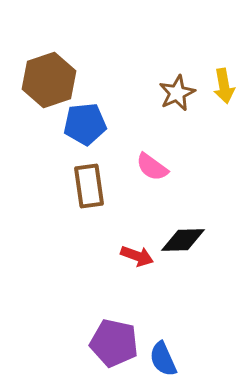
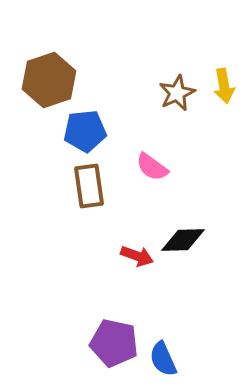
blue pentagon: moved 7 px down
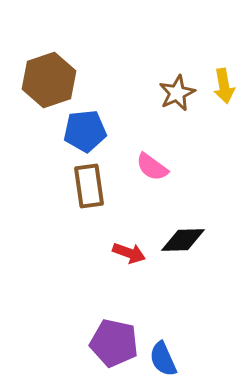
red arrow: moved 8 px left, 3 px up
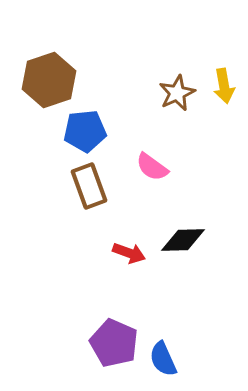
brown rectangle: rotated 12 degrees counterclockwise
purple pentagon: rotated 12 degrees clockwise
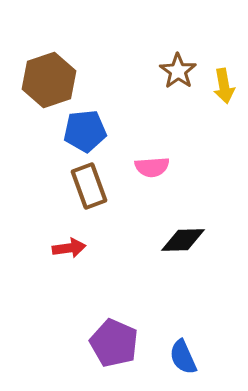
brown star: moved 1 px right, 22 px up; rotated 12 degrees counterclockwise
pink semicircle: rotated 40 degrees counterclockwise
red arrow: moved 60 px left, 5 px up; rotated 28 degrees counterclockwise
blue semicircle: moved 20 px right, 2 px up
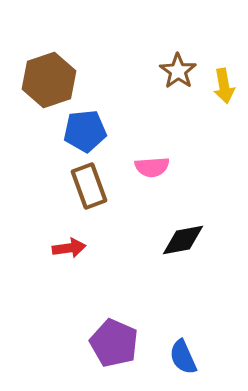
black diamond: rotated 9 degrees counterclockwise
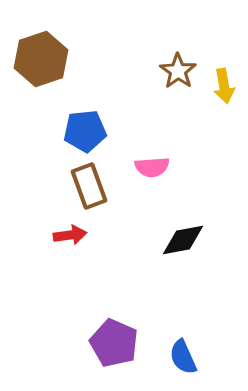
brown hexagon: moved 8 px left, 21 px up
red arrow: moved 1 px right, 13 px up
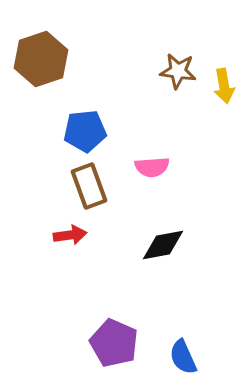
brown star: rotated 27 degrees counterclockwise
black diamond: moved 20 px left, 5 px down
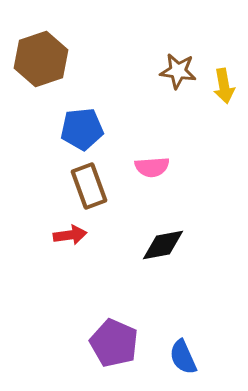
blue pentagon: moved 3 px left, 2 px up
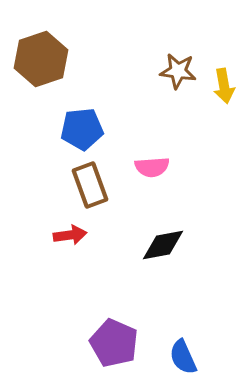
brown rectangle: moved 1 px right, 1 px up
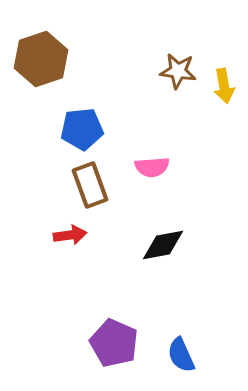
blue semicircle: moved 2 px left, 2 px up
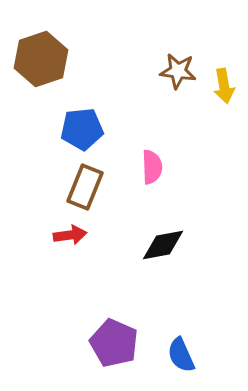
pink semicircle: rotated 88 degrees counterclockwise
brown rectangle: moved 5 px left, 2 px down; rotated 42 degrees clockwise
